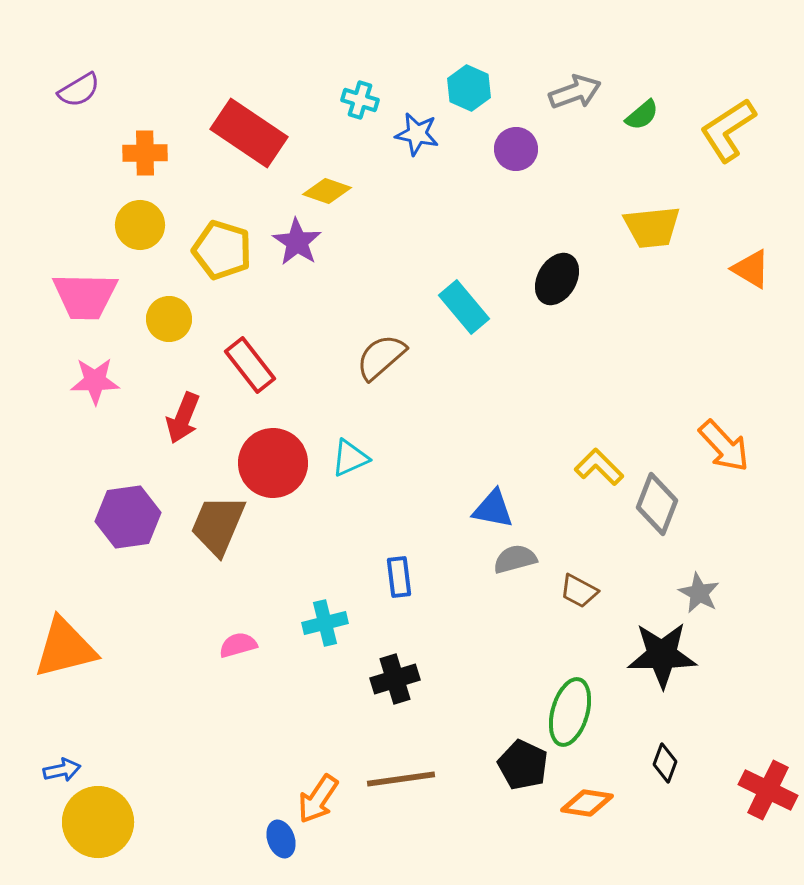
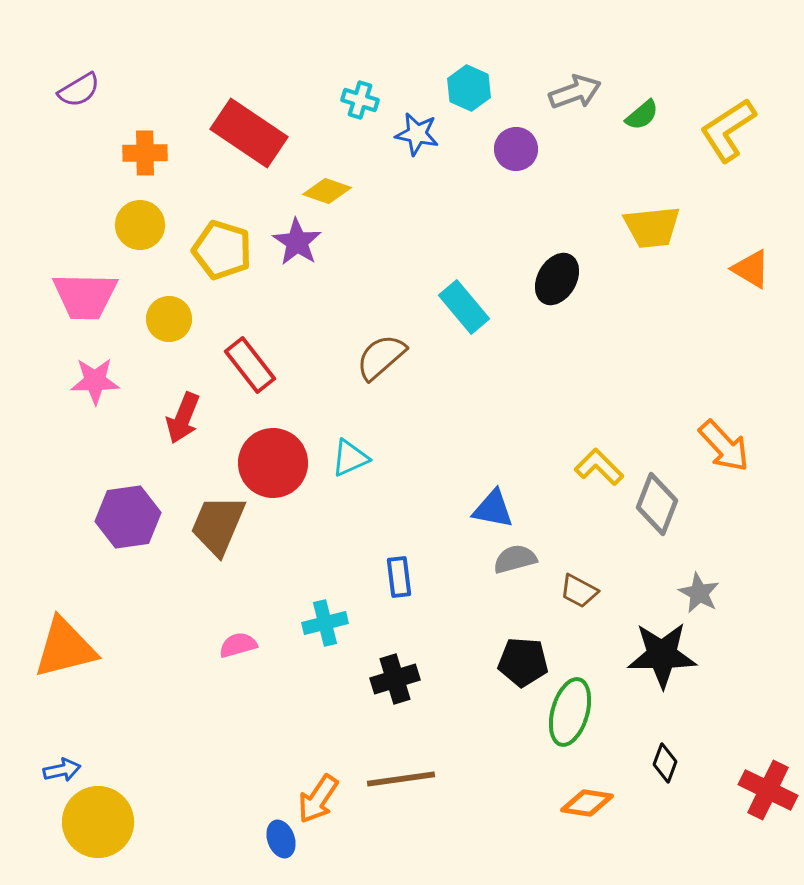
black pentagon at (523, 765): moved 103 px up; rotated 21 degrees counterclockwise
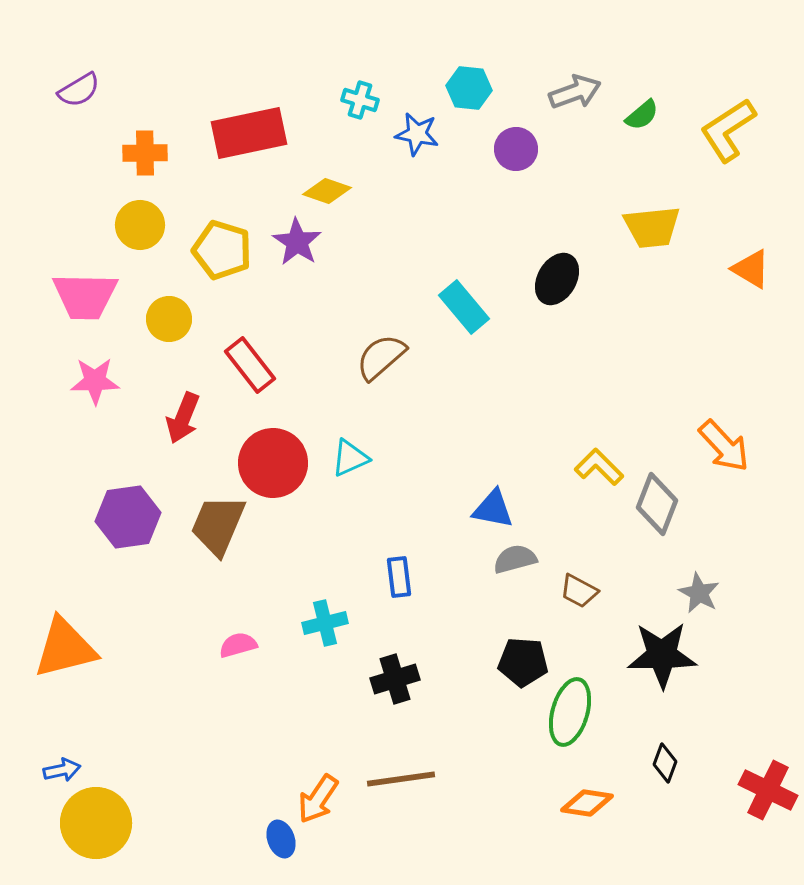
cyan hexagon at (469, 88): rotated 18 degrees counterclockwise
red rectangle at (249, 133): rotated 46 degrees counterclockwise
yellow circle at (98, 822): moved 2 px left, 1 px down
